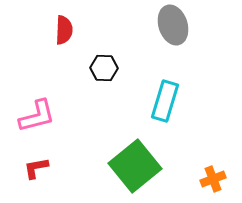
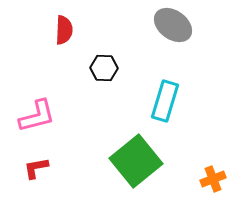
gray ellipse: rotated 36 degrees counterclockwise
green square: moved 1 px right, 5 px up
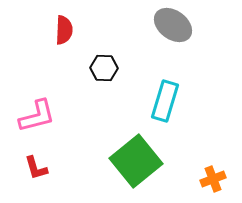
red L-shape: rotated 96 degrees counterclockwise
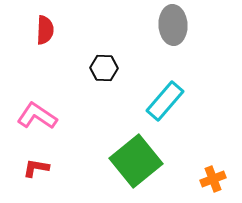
gray ellipse: rotated 51 degrees clockwise
red semicircle: moved 19 px left
cyan rectangle: rotated 24 degrees clockwise
pink L-shape: rotated 132 degrees counterclockwise
red L-shape: rotated 116 degrees clockwise
